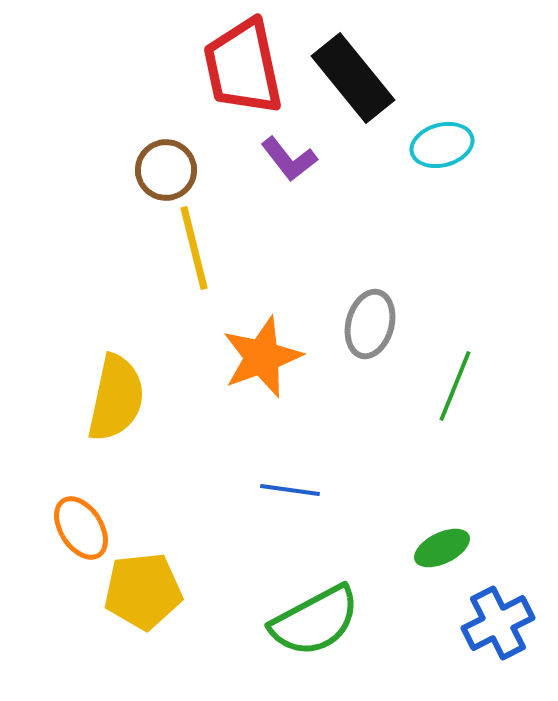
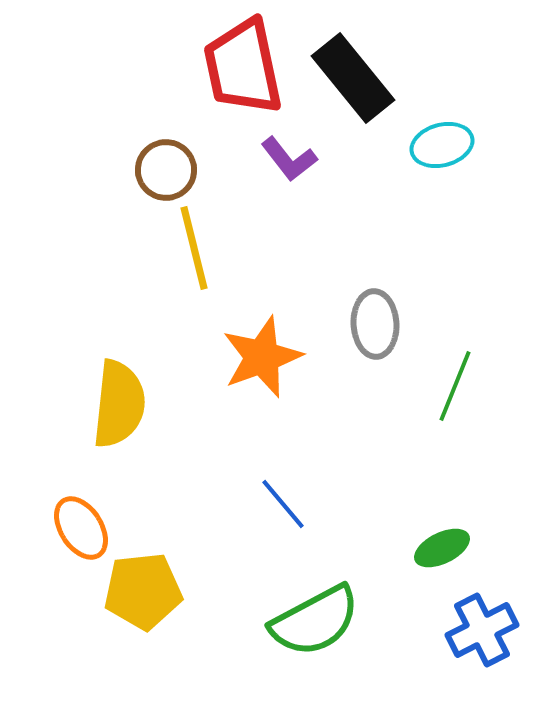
gray ellipse: moved 5 px right; rotated 18 degrees counterclockwise
yellow semicircle: moved 3 px right, 6 px down; rotated 6 degrees counterclockwise
blue line: moved 7 px left, 14 px down; rotated 42 degrees clockwise
blue cross: moved 16 px left, 7 px down
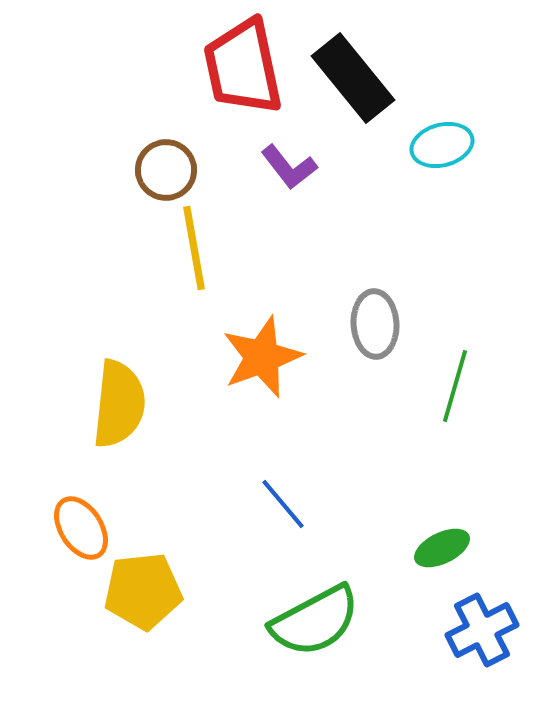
purple L-shape: moved 8 px down
yellow line: rotated 4 degrees clockwise
green line: rotated 6 degrees counterclockwise
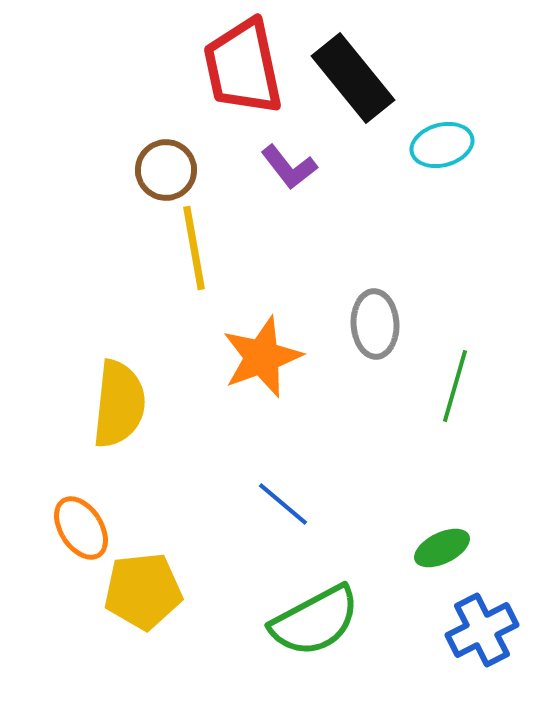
blue line: rotated 10 degrees counterclockwise
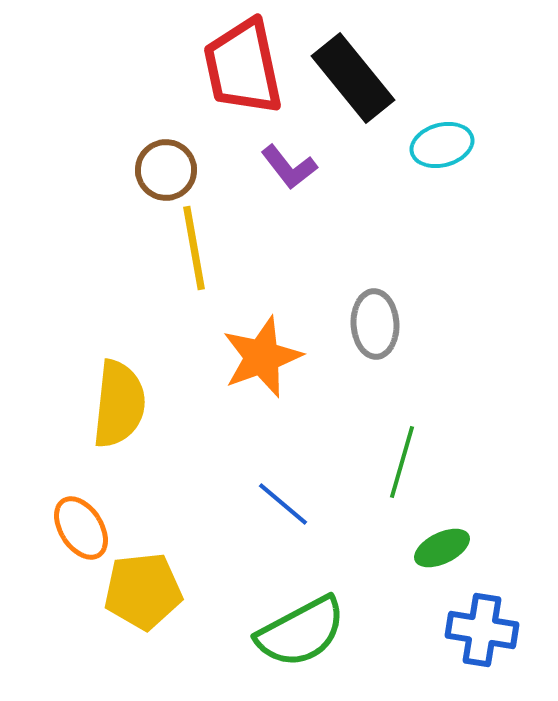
green line: moved 53 px left, 76 px down
green semicircle: moved 14 px left, 11 px down
blue cross: rotated 36 degrees clockwise
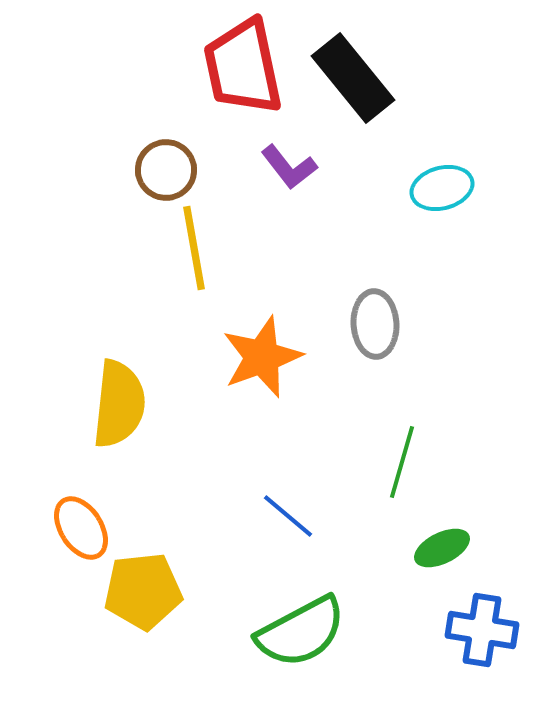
cyan ellipse: moved 43 px down
blue line: moved 5 px right, 12 px down
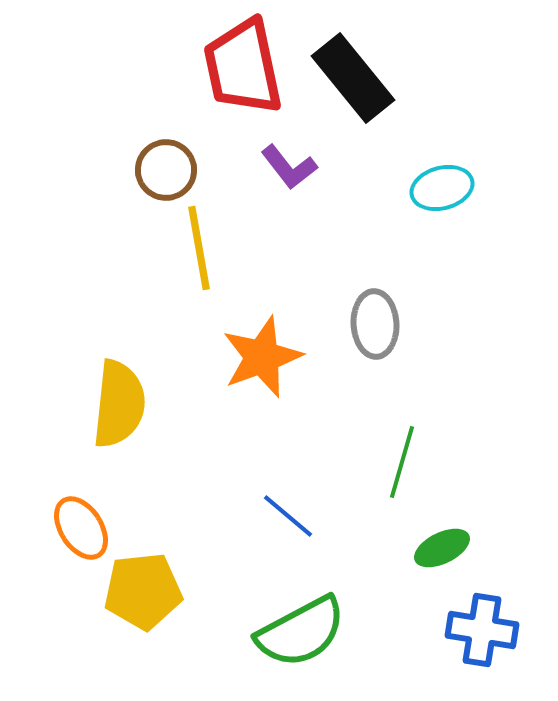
yellow line: moved 5 px right
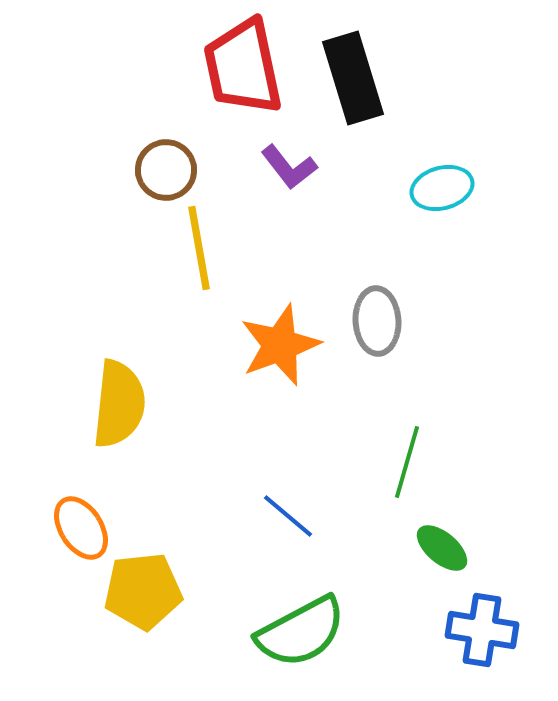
black rectangle: rotated 22 degrees clockwise
gray ellipse: moved 2 px right, 3 px up
orange star: moved 18 px right, 12 px up
green line: moved 5 px right
green ellipse: rotated 66 degrees clockwise
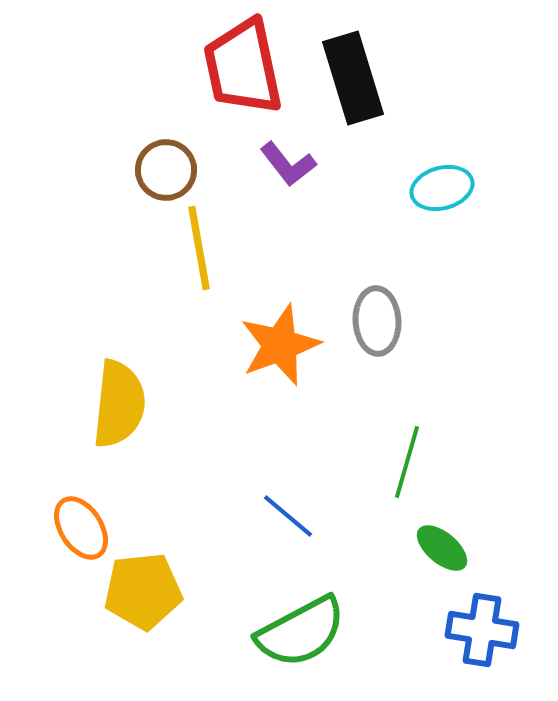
purple L-shape: moved 1 px left, 3 px up
